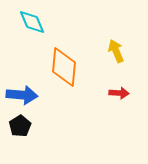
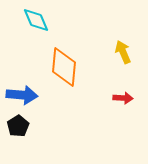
cyan diamond: moved 4 px right, 2 px up
yellow arrow: moved 7 px right, 1 px down
red arrow: moved 4 px right, 5 px down
black pentagon: moved 2 px left
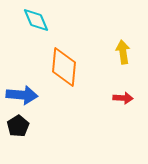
yellow arrow: rotated 15 degrees clockwise
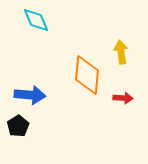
yellow arrow: moved 2 px left
orange diamond: moved 23 px right, 8 px down
blue arrow: moved 8 px right
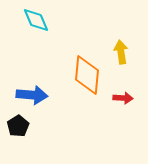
blue arrow: moved 2 px right
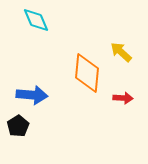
yellow arrow: rotated 40 degrees counterclockwise
orange diamond: moved 2 px up
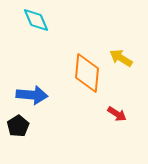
yellow arrow: moved 6 px down; rotated 10 degrees counterclockwise
red arrow: moved 6 px left, 16 px down; rotated 30 degrees clockwise
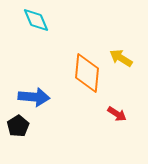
blue arrow: moved 2 px right, 2 px down
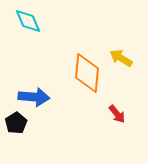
cyan diamond: moved 8 px left, 1 px down
red arrow: rotated 18 degrees clockwise
black pentagon: moved 2 px left, 3 px up
